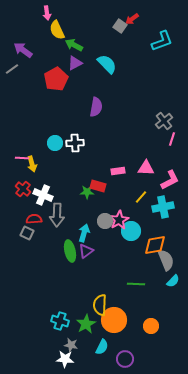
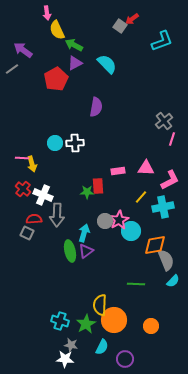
red rectangle at (98, 186): rotated 70 degrees clockwise
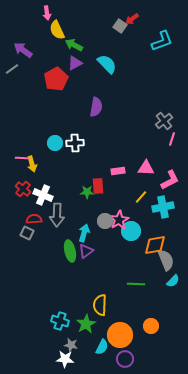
orange circle at (114, 320): moved 6 px right, 15 px down
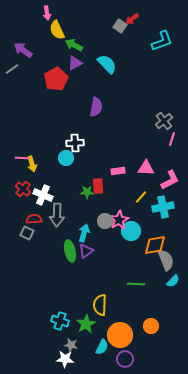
cyan circle at (55, 143): moved 11 px right, 15 px down
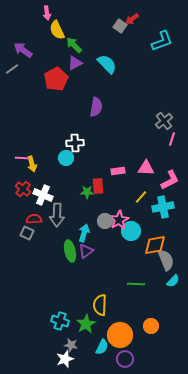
green arrow at (74, 45): rotated 18 degrees clockwise
white star at (65, 359): rotated 24 degrees counterclockwise
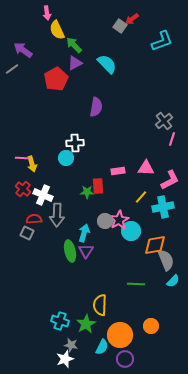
purple triangle at (86, 251): rotated 21 degrees counterclockwise
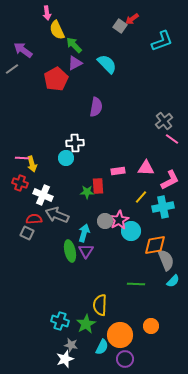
pink line at (172, 139): rotated 72 degrees counterclockwise
red cross at (23, 189): moved 3 px left, 6 px up; rotated 21 degrees counterclockwise
gray arrow at (57, 215): rotated 110 degrees clockwise
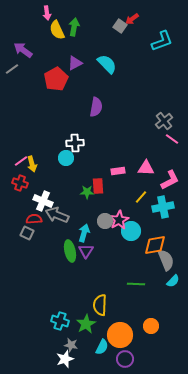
green arrow at (74, 45): moved 18 px up; rotated 54 degrees clockwise
pink line at (22, 158): moved 1 px left, 3 px down; rotated 40 degrees counterclockwise
white cross at (43, 195): moved 6 px down
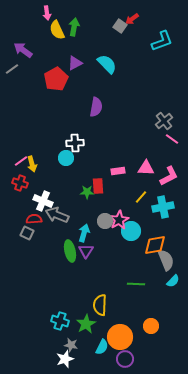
pink L-shape at (170, 180): moved 1 px left, 4 px up
orange circle at (120, 335): moved 2 px down
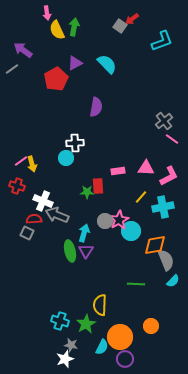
red cross at (20, 183): moved 3 px left, 3 px down
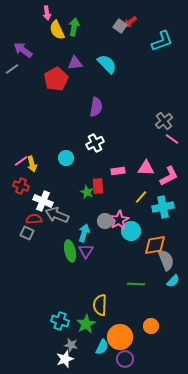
red arrow at (132, 19): moved 2 px left, 3 px down
purple triangle at (75, 63): rotated 21 degrees clockwise
white cross at (75, 143): moved 20 px right; rotated 24 degrees counterclockwise
red cross at (17, 186): moved 4 px right
green star at (87, 192): rotated 24 degrees clockwise
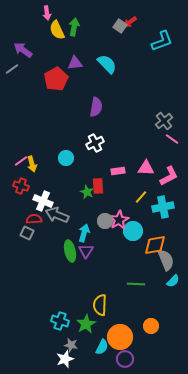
cyan circle at (131, 231): moved 2 px right
